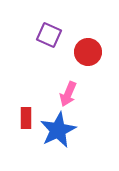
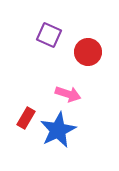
pink arrow: rotated 95 degrees counterclockwise
red rectangle: rotated 30 degrees clockwise
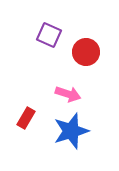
red circle: moved 2 px left
blue star: moved 13 px right, 1 px down; rotated 9 degrees clockwise
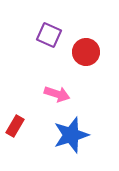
pink arrow: moved 11 px left
red rectangle: moved 11 px left, 8 px down
blue star: moved 4 px down
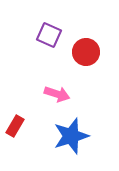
blue star: moved 1 px down
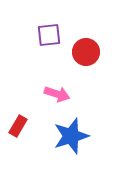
purple square: rotated 30 degrees counterclockwise
red rectangle: moved 3 px right
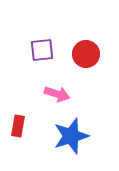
purple square: moved 7 px left, 15 px down
red circle: moved 2 px down
red rectangle: rotated 20 degrees counterclockwise
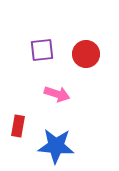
blue star: moved 15 px left, 10 px down; rotated 21 degrees clockwise
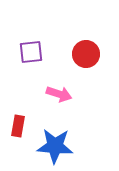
purple square: moved 11 px left, 2 px down
pink arrow: moved 2 px right
blue star: moved 1 px left
